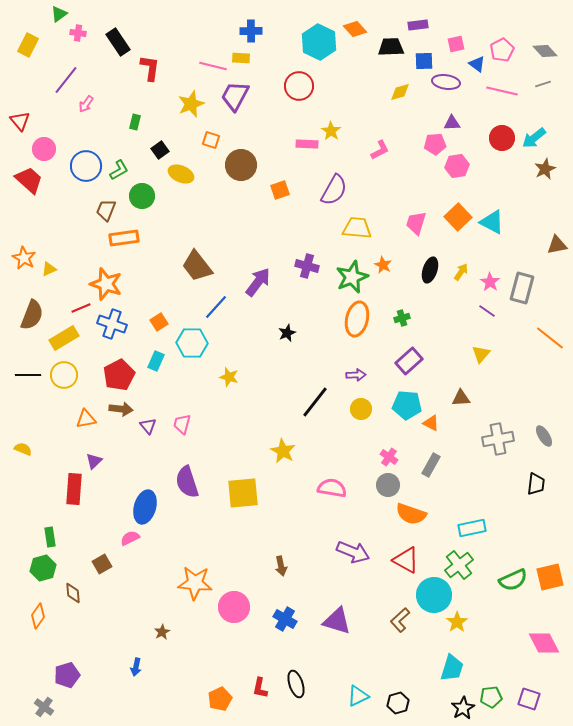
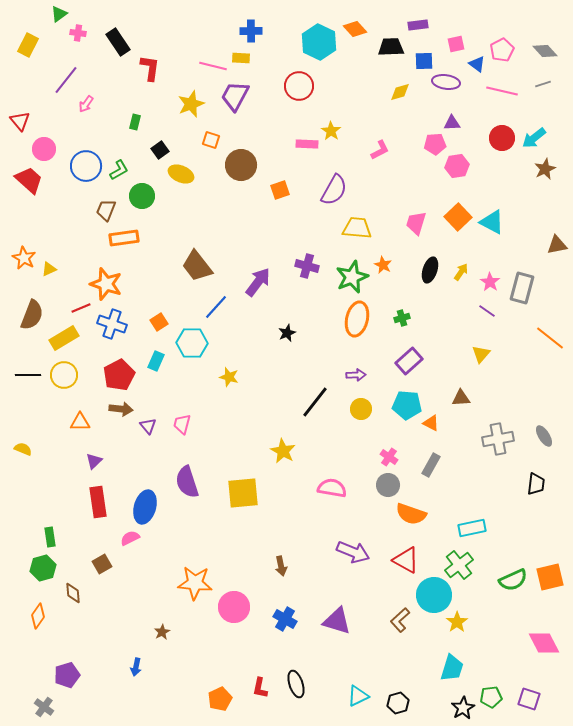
orange triangle at (86, 419): moved 6 px left, 3 px down; rotated 10 degrees clockwise
red rectangle at (74, 489): moved 24 px right, 13 px down; rotated 12 degrees counterclockwise
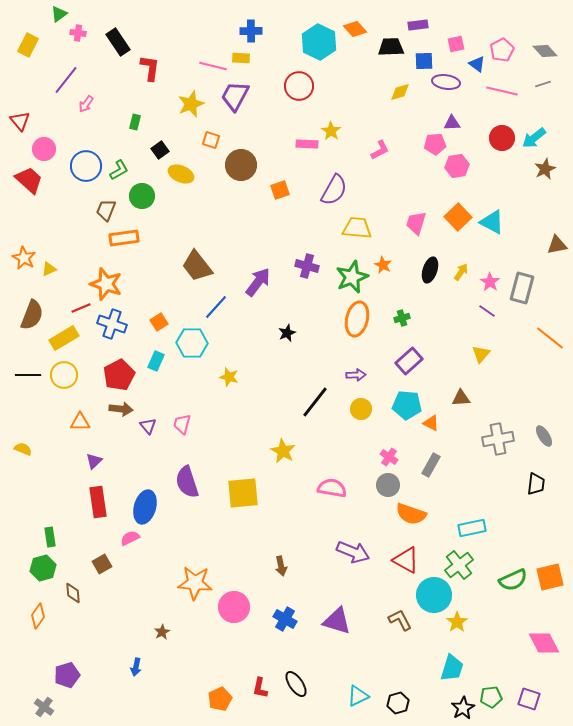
brown L-shape at (400, 620): rotated 105 degrees clockwise
black ellipse at (296, 684): rotated 16 degrees counterclockwise
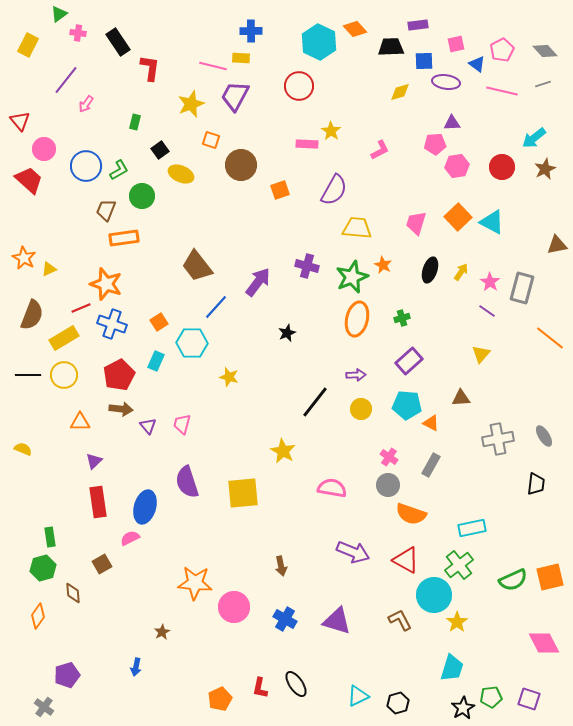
red circle at (502, 138): moved 29 px down
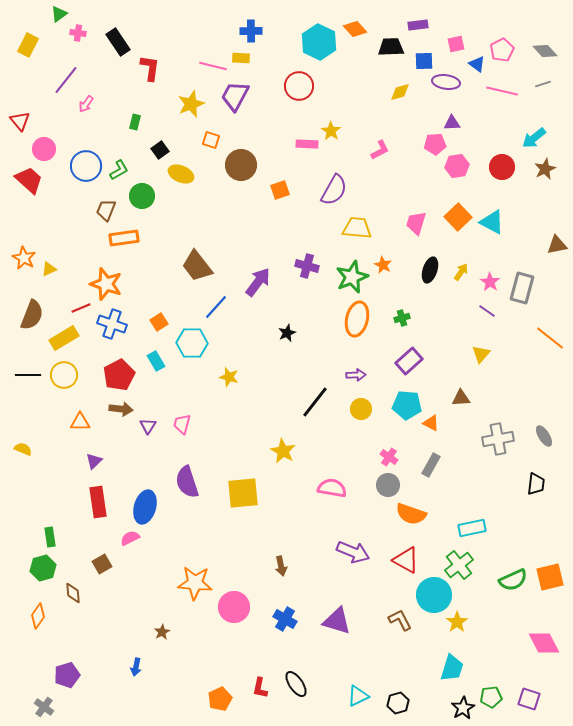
cyan rectangle at (156, 361): rotated 54 degrees counterclockwise
purple triangle at (148, 426): rotated 12 degrees clockwise
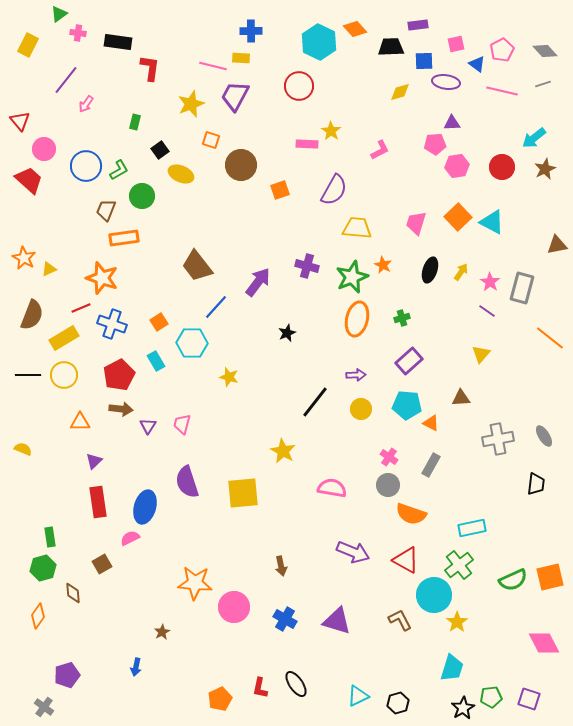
black rectangle at (118, 42): rotated 48 degrees counterclockwise
orange star at (106, 284): moved 4 px left, 6 px up
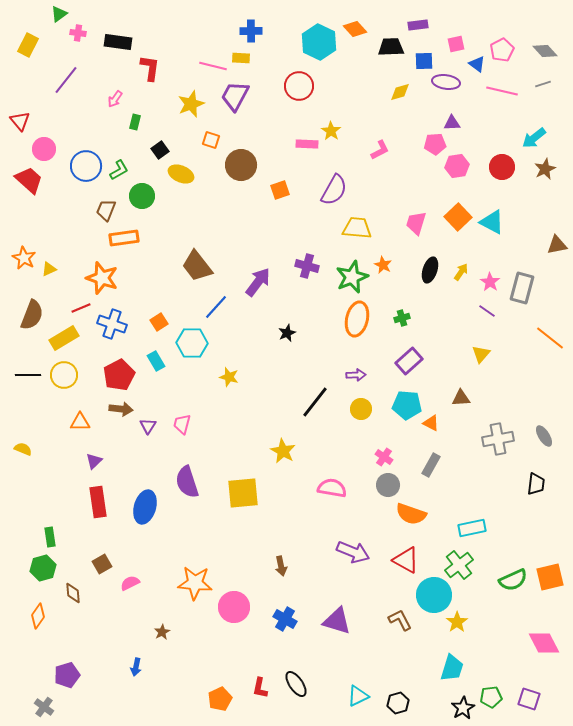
pink arrow at (86, 104): moved 29 px right, 5 px up
pink cross at (389, 457): moved 5 px left
pink semicircle at (130, 538): moved 45 px down
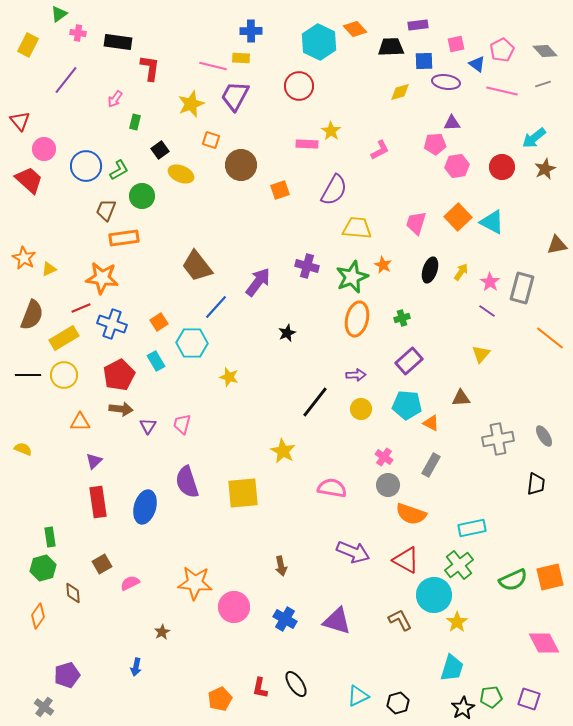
orange star at (102, 278): rotated 12 degrees counterclockwise
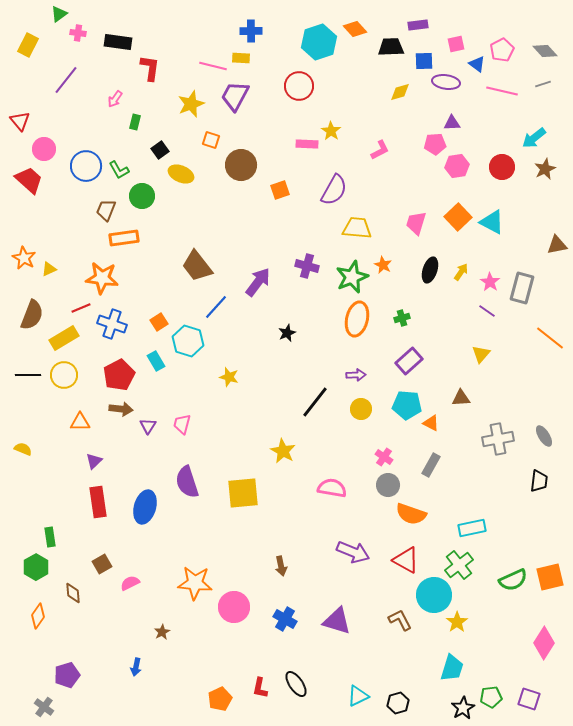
cyan hexagon at (319, 42): rotated 16 degrees clockwise
green L-shape at (119, 170): rotated 90 degrees clockwise
cyan hexagon at (192, 343): moved 4 px left, 2 px up; rotated 16 degrees clockwise
black trapezoid at (536, 484): moved 3 px right, 3 px up
green hexagon at (43, 568): moved 7 px left, 1 px up; rotated 15 degrees counterclockwise
pink diamond at (544, 643): rotated 60 degrees clockwise
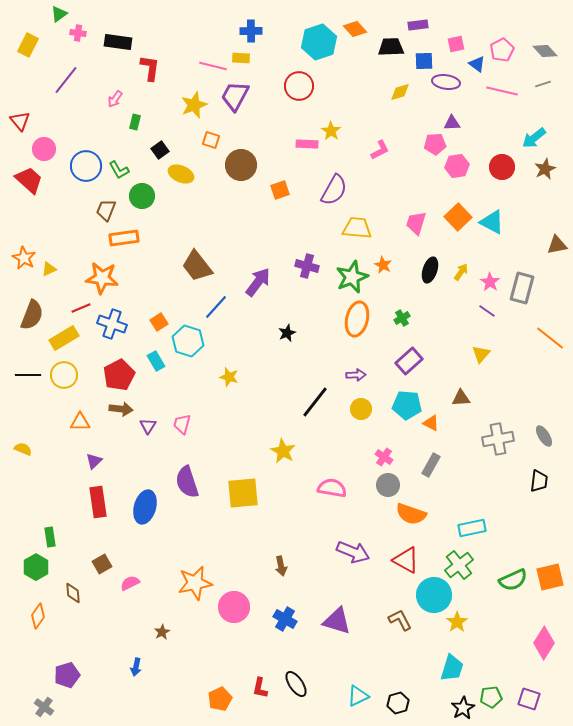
yellow star at (191, 104): moved 3 px right, 1 px down
green cross at (402, 318): rotated 14 degrees counterclockwise
orange star at (195, 583): rotated 16 degrees counterclockwise
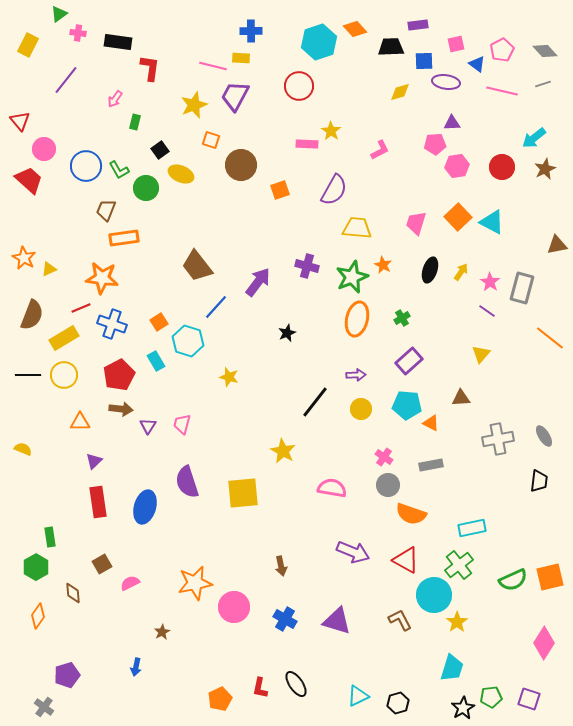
green circle at (142, 196): moved 4 px right, 8 px up
gray rectangle at (431, 465): rotated 50 degrees clockwise
